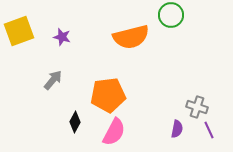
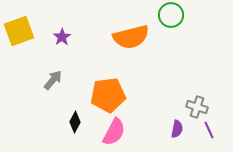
purple star: rotated 24 degrees clockwise
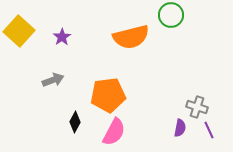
yellow square: rotated 28 degrees counterclockwise
gray arrow: rotated 30 degrees clockwise
purple semicircle: moved 3 px right, 1 px up
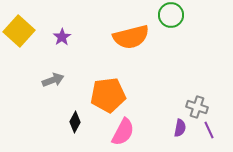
pink semicircle: moved 9 px right
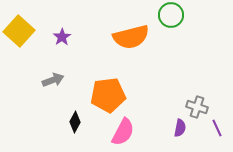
purple line: moved 8 px right, 2 px up
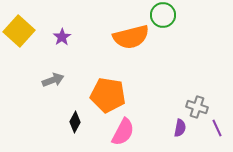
green circle: moved 8 px left
orange pentagon: rotated 16 degrees clockwise
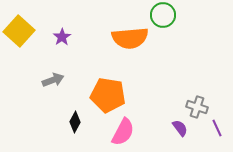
orange semicircle: moved 1 px left, 1 px down; rotated 9 degrees clockwise
purple semicircle: rotated 48 degrees counterclockwise
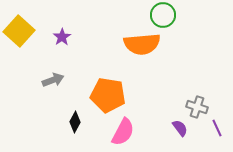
orange semicircle: moved 12 px right, 6 px down
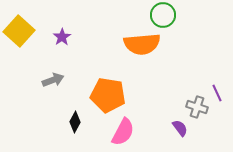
purple line: moved 35 px up
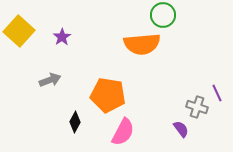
gray arrow: moved 3 px left
purple semicircle: moved 1 px right, 1 px down
